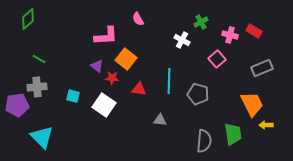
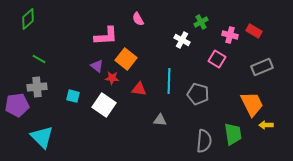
pink square: rotated 18 degrees counterclockwise
gray rectangle: moved 1 px up
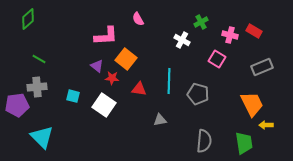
gray triangle: rotated 16 degrees counterclockwise
green trapezoid: moved 11 px right, 9 px down
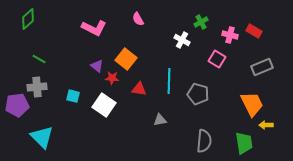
pink L-shape: moved 12 px left, 8 px up; rotated 30 degrees clockwise
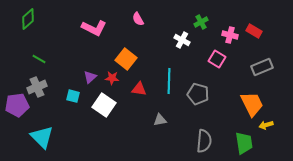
purple triangle: moved 7 px left, 11 px down; rotated 40 degrees clockwise
gray cross: rotated 18 degrees counterclockwise
yellow arrow: rotated 16 degrees counterclockwise
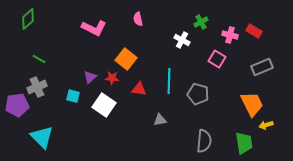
pink semicircle: rotated 16 degrees clockwise
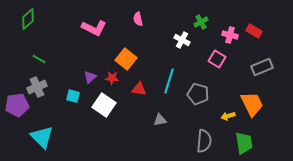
cyan line: rotated 15 degrees clockwise
yellow arrow: moved 38 px left, 9 px up
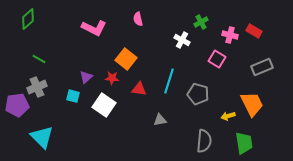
purple triangle: moved 4 px left
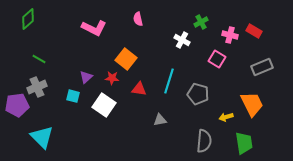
yellow arrow: moved 2 px left, 1 px down
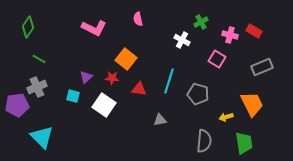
green diamond: moved 8 px down; rotated 15 degrees counterclockwise
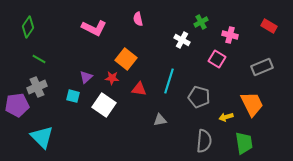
red rectangle: moved 15 px right, 5 px up
gray pentagon: moved 1 px right, 3 px down
